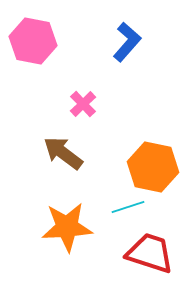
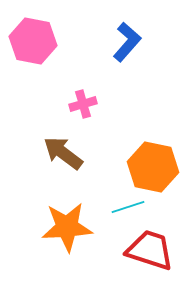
pink cross: rotated 28 degrees clockwise
red trapezoid: moved 3 px up
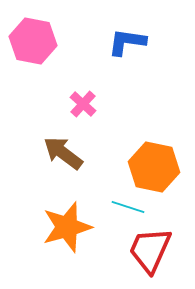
blue L-shape: rotated 123 degrees counterclockwise
pink cross: rotated 32 degrees counterclockwise
orange hexagon: moved 1 px right
cyan line: rotated 36 degrees clockwise
orange star: rotated 12 degrees counterclockwise
red trapezoid: rotated 84 degrees counterclockwise
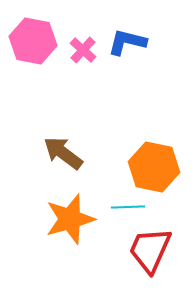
blue L-shape: rotated 6 degrees clockwise
pink cross: moved 54 px up
cyan line: rotated 20 degrees counterclockwise
orange star: moved 3 px right, 8 px up
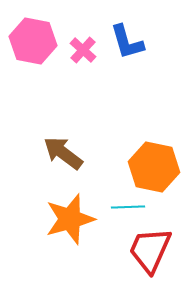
blue L-shape: rotated 120 degrees counterclockwise
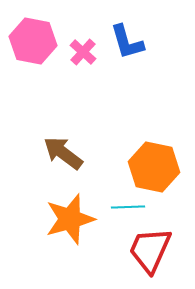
pink cross: moved 2 px down
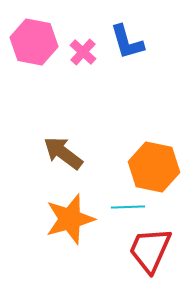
pink hexagon: moved 1 px right, 1 px down
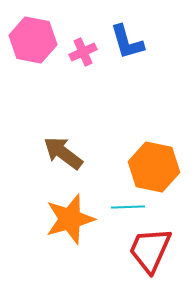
pink hexagon: moved 1 px left, 2 px up
pink cross: rotated 24 degrees clockwise
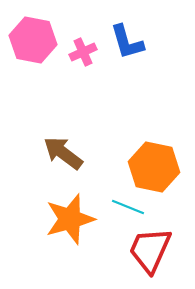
cyan line: rotated 24 degrees clockwise
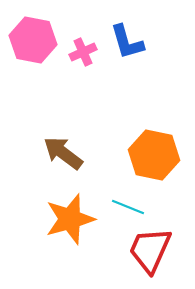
orange hexagon: moved 12 px up
